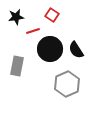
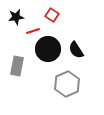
black circle: moved 2 px left
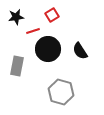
red square: rotated 24 degrees clockwise
black semicircle: moved 4 px right, 1 px down
gray hexagon: moved 6 px left, 8 px down; rotated 20 degrees counterclockwise
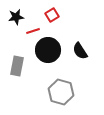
black circle: moved 1 px down
